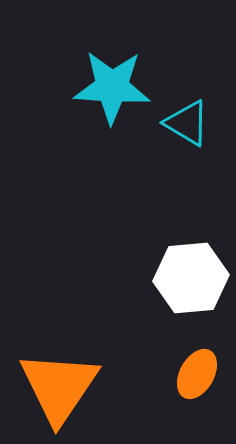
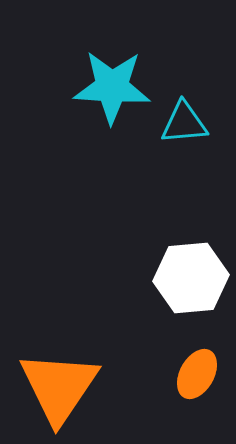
cyan triangle: moved 3 px left; rotated 36 degrees counterclockwise
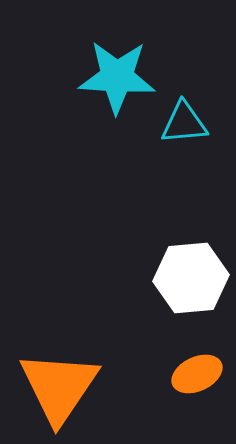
cyan star: moved 5 px right, 10 px up
orange ellipse: rotated 36 degrees clockwise
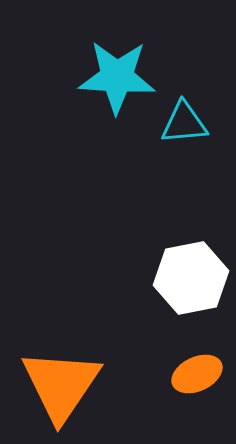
white hexagon: rotated 6 degrees counterclockwise
orange triangle: moved 2 px right, 2 px up
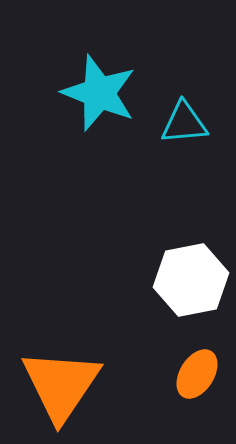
cyan star: moved 18 px left, 16 px down; rotated 18 degrees clockwise
white hexagon: moved 2 px down
orange ellipse: rotated 33 degrees counterclockwise
